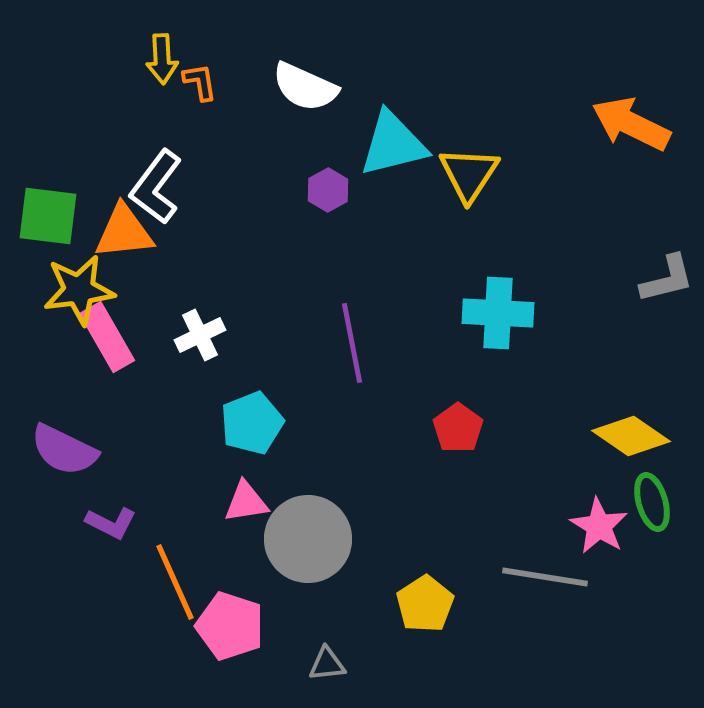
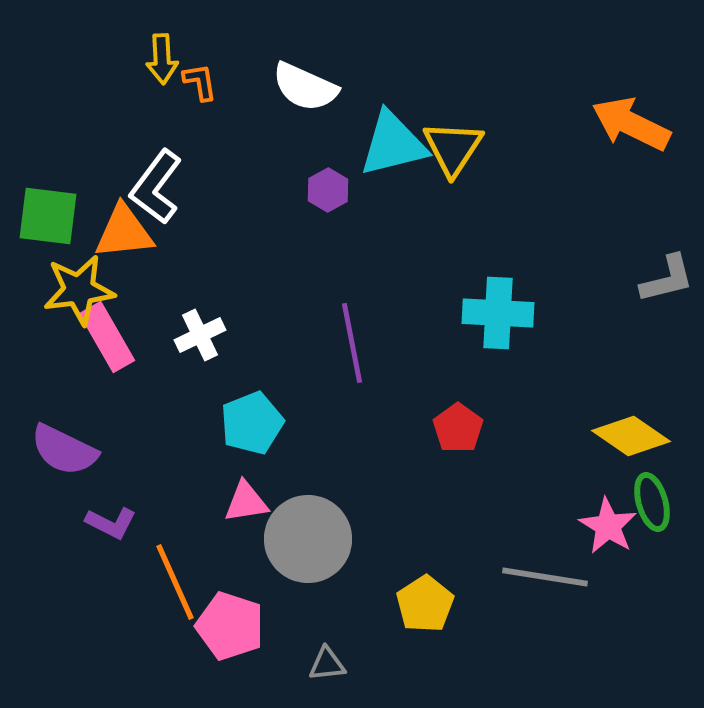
yellow triangle: moved 16 px left, 26 px up
pink star: moved 9 px right
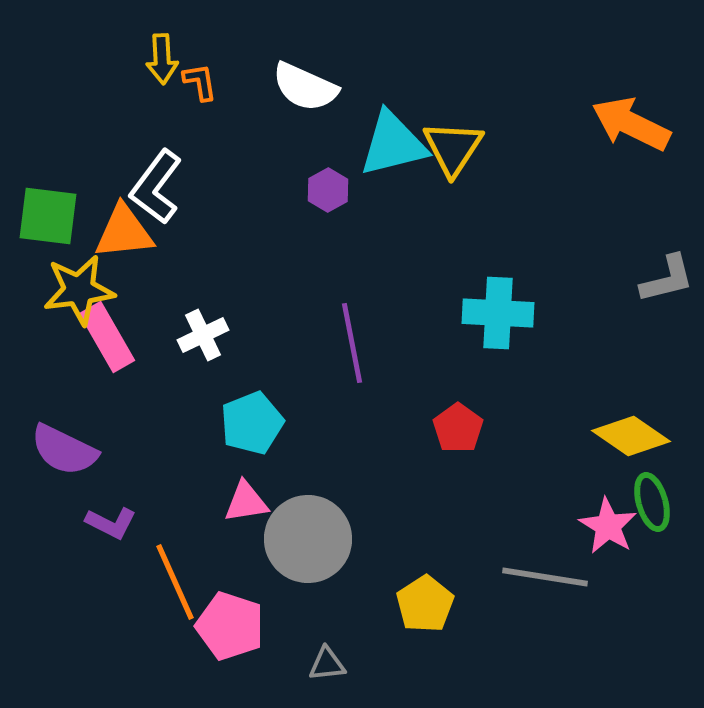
white cross: moved 3 px right
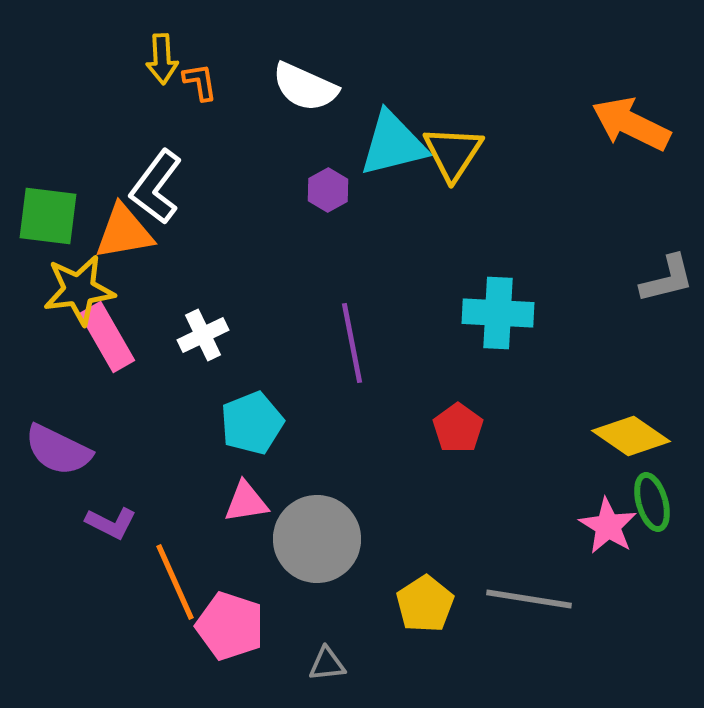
yellow triangle: moved 5 px down
orange triangle: rotated 4 degrees counterclockwise
purple semicircle: moved 6 px left
gray circle: moved 9 px right
gray line: moved 16 px left, 22 px down
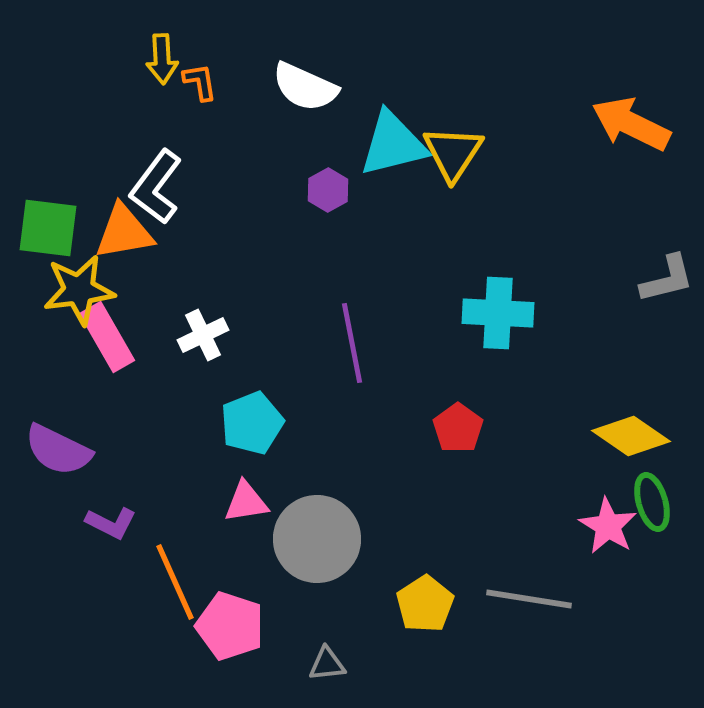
green square: moved 12 px down
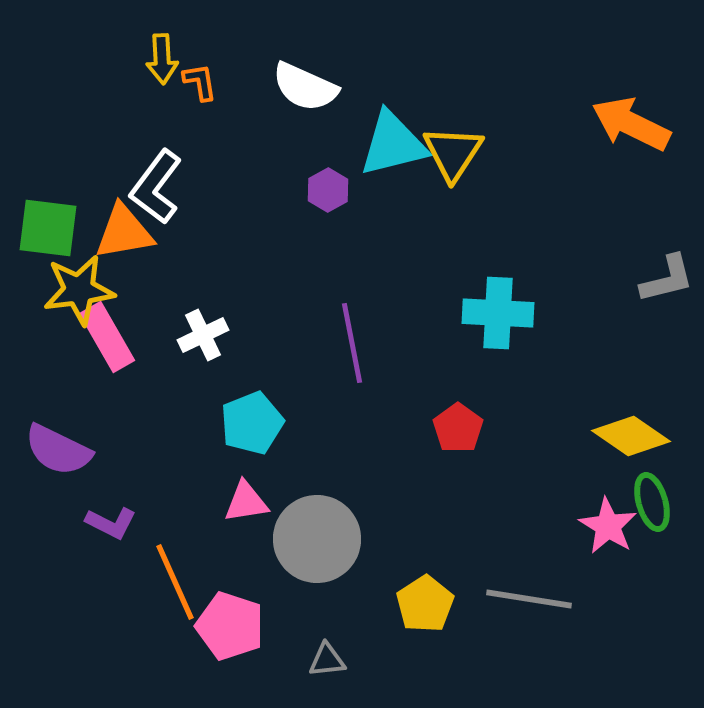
gray triangle: moved 4 px up
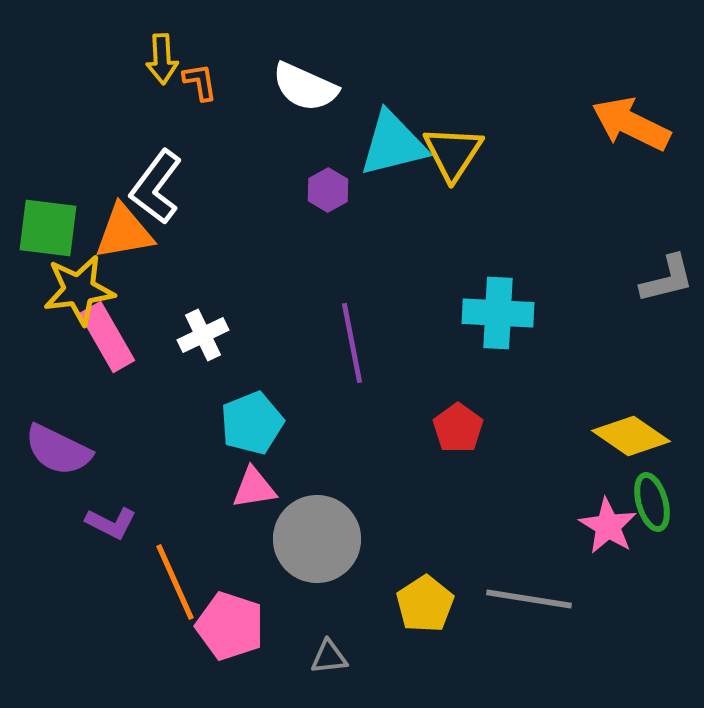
pink triangle: moved 8 px right, 14 px up
gray triangle: moved 2 px right, 3 px up
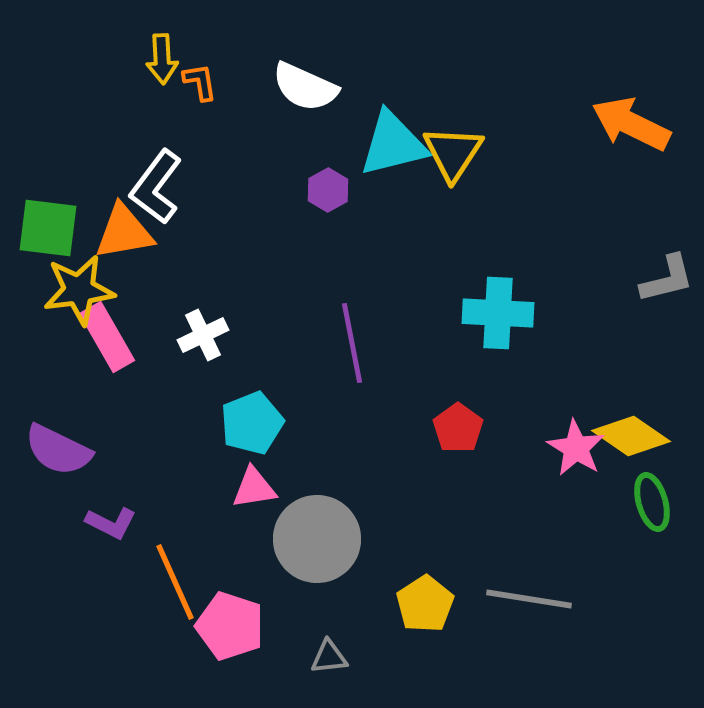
pink star: moved 32 px left, 78 px up
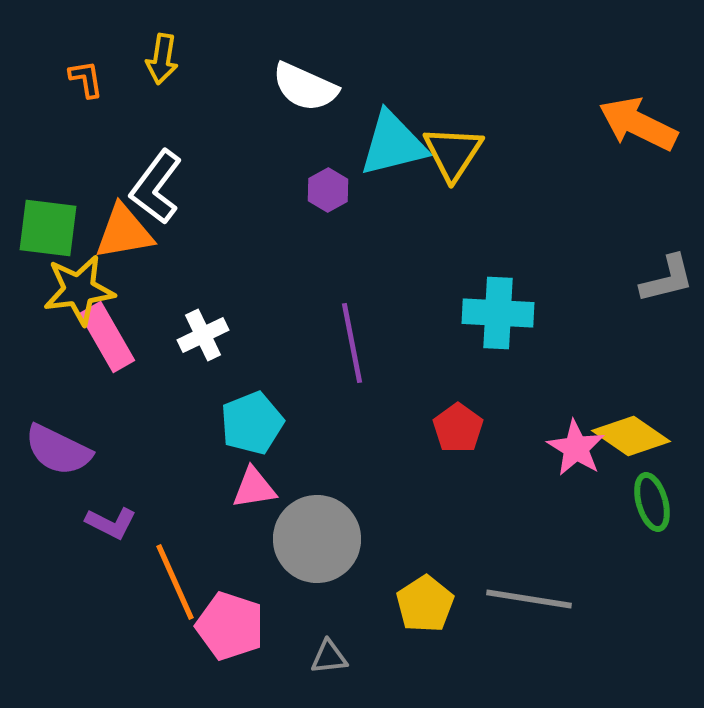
yellow arrow: rotated 12 degrees clockwise
orange L-shape: moved 114 px left, 3 px up
orange arrow: moved 7 px right
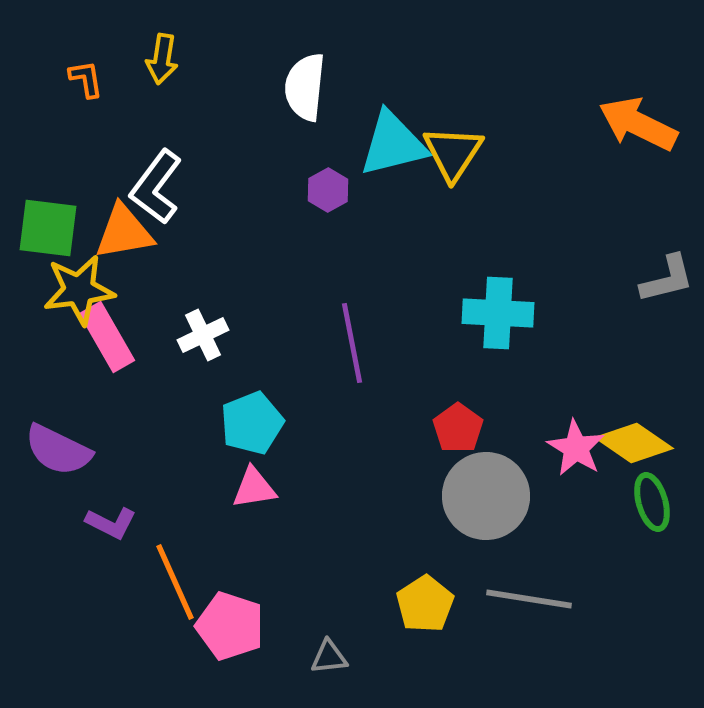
white semicircle: rotated 72 degrees clockwise
yellow diamond: moved 3 px right, 7 px down
gray circle: moved 169 px right, 43 px up
